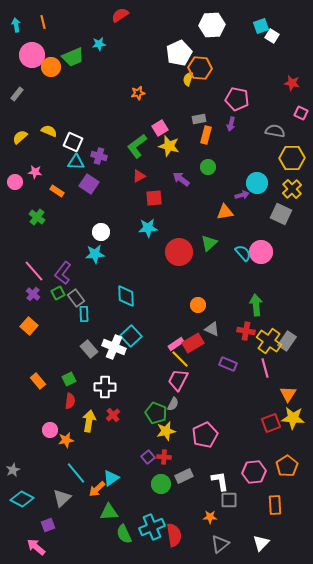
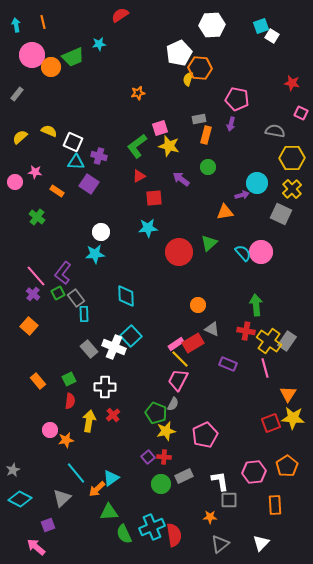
pink square at (160, 128): rotated 14 degrees clockwise
pink line at (34, 271): moved 2 px right, 5 px down
cyan diamond at (22, 499): moved 2 px left
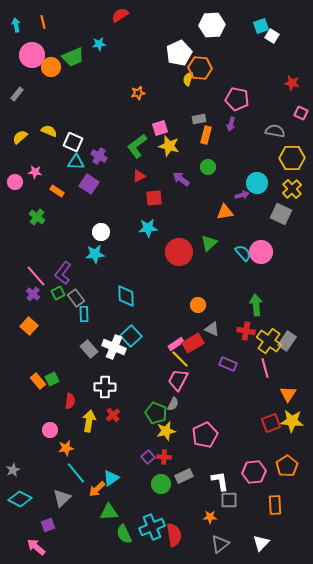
purple cross at (99, 156): rotated 14 degrees clockwise
green square at (69, 379): moved 17 px left
yellow star at (293, 418): moved 1 px left, 3 px down
orange star at (66, 440): moved 8 px down
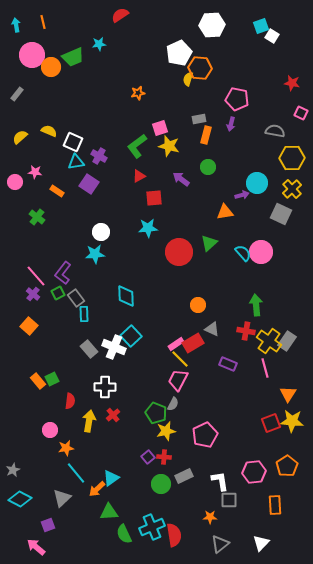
cyan triangle at (76, 162): rotated 12 degrees counterclockwise
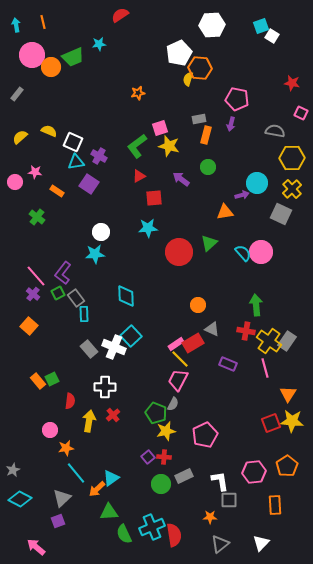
purple square at (48, 525): moved 10 px right, 4 px up
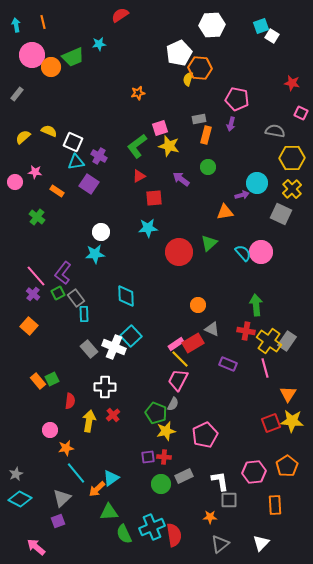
yellow semicircle at (20, 137): moved 3 px right
purple square at (148, 457): rotated 32 degrees clockwise
gray star at (13, 470): moved 3 px right, 4 px down
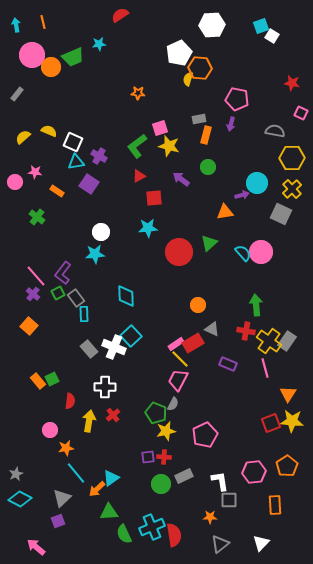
orange star at (138, 93): rotated 16 degrees clockwise
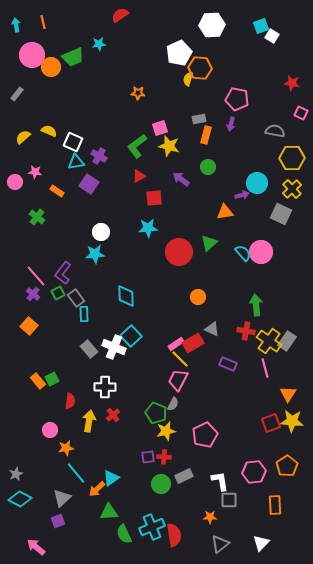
orange circle at (198, 305): moved 8 px up
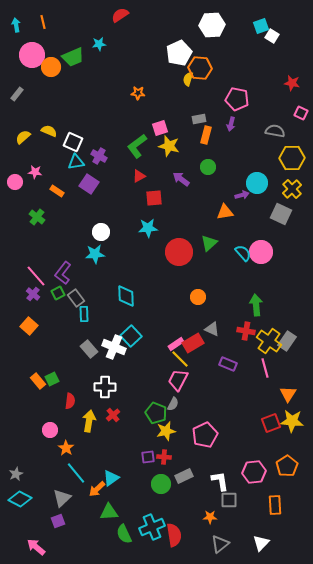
orange star at (66, 448): rotated 28 degrees counterclockwise
